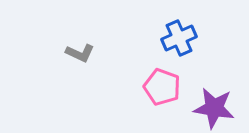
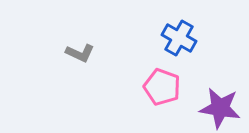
blue cross: rotated 36 degrees counterclockwise
purple star: moved 6 px right
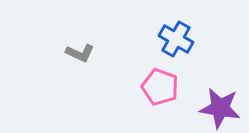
blue cross: moved 3 px left, 1 px down
pink pentagon: moved 2 px left
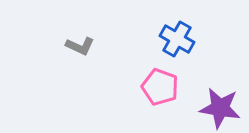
blue cross: moved 1 px right
gray L-shape: moved 7 px up
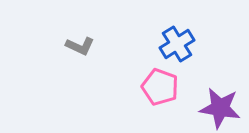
blue cross: moved 5 px down; rotated 28 degrees clockwise
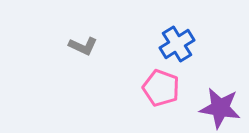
gray L-shape: moved 3 px right
pink pentagon: moved 1 px right, 1 px down
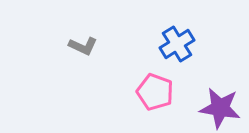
pink pentagon: moved 6 px left, 4 px down
